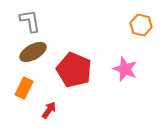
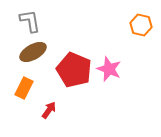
pink star: moved 16 px left
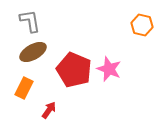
orange hexagon: moved 1 px right
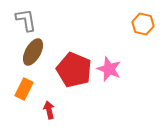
gray L-shape: moved 4 px left, 1 px up
orange hexagon: moved 1 px right, 1 px up
brown ellipse: rotated 32 degrees counterclockwise
orange rectangle: moved 1 px down
red arrow: rotated 48 degrees counterclockwise
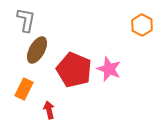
gray L-shape: rotated 20 degrees clockwise
orange hexagon: moved 1 px left, 1 px down; rotated 15 degrees clockwise
brown ellipse: moved 4 px right, 2 px up
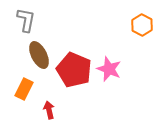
brown ellipse: moved 2 px right, 5 px down; rotated 56 degrees counterclockwise
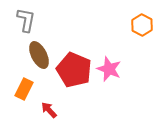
red arrow: rotated 30 degrees counterclockwise
